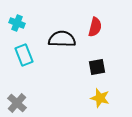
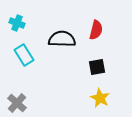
red semicircle: moved 1 px right, 3 px down
cyan rectangle: rotated 10 degrees counterclockwise
yellow star: rotated 12 degrees clockwise
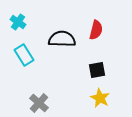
cyan cross: moved 1 px right, 1 px up; rotated 14 degrees clockwise
black square: moved 3 px down
gray cross: moved 22 px right
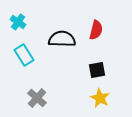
gray cross: moved 2 px left, 5 px up
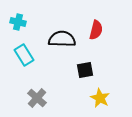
cyan cross: rotated 21 degrees counterclockwise
black square: moved 12 px left
